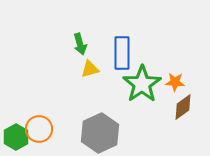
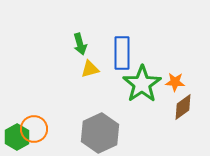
orange circle: moved 5 px left
green hexagon: moved 1 px right
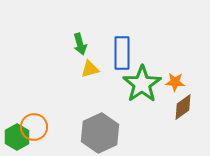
orange circle: moved 2 px up
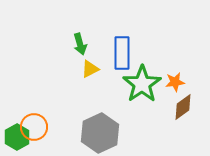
yellow triangle: rotated 12 degrees counterclockwise
orange star: rotated 12 degrees counterclockwise
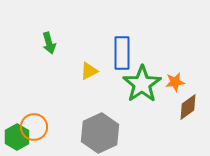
green arrow: moved 31 px left, 1 px up
yellow triangle: moved 1 px left, 2 px down
brown diamond: moved 5 px right
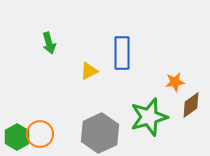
green star: moved 7 px right, 33 px down; rotated 18 degrees clockwise
brown diamond: moved 3 px right, 2 px up
orange circle: moved 6 px right, 7 px down
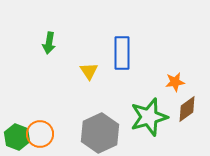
green arrow: rotated 25 degrees clockwise
yellow triangle: rotated 36 degrees counterclockwise
brown diamond: moved 4 px left, 4 px down
green hexagon: rotated 10 degrees counterclockwise
